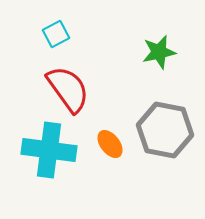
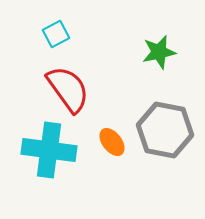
orange ellipse: moved 2 px right, 2 px up
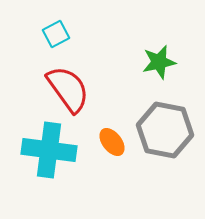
green star: moved 10 px down
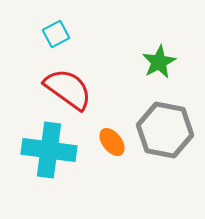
green star: rotated 16 degrees counterclockwise
red semicircle: rotated 18 degrees counterclockwise
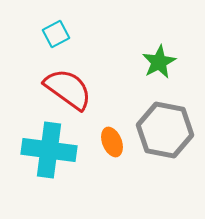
orange ellipse: rotated 16 degrees clockwise
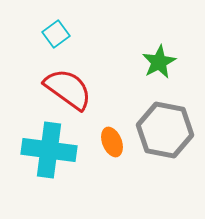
cyan square: rotated 8 degrees counterclockwise
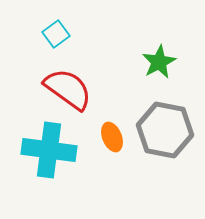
orange ellipse: moved 5 px up
